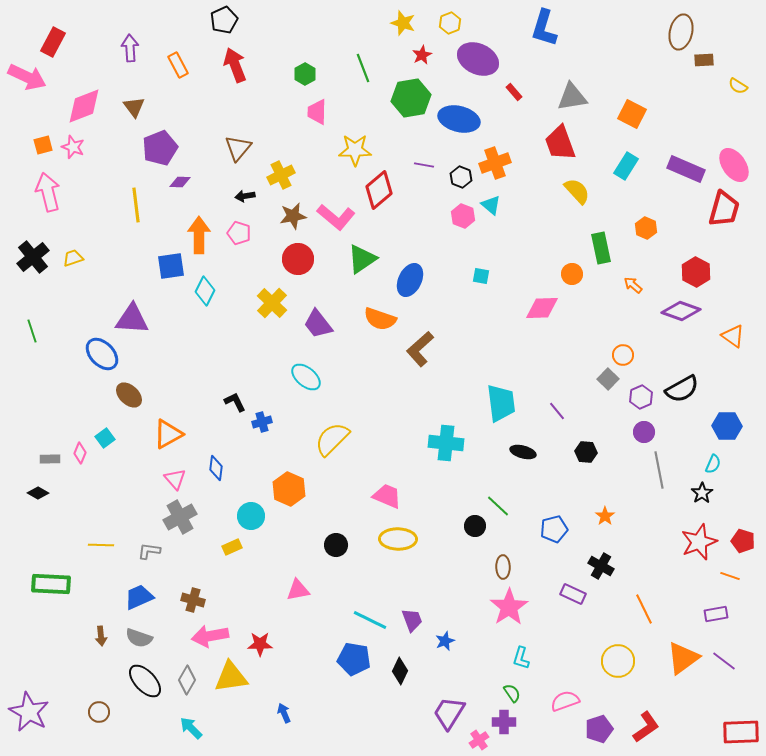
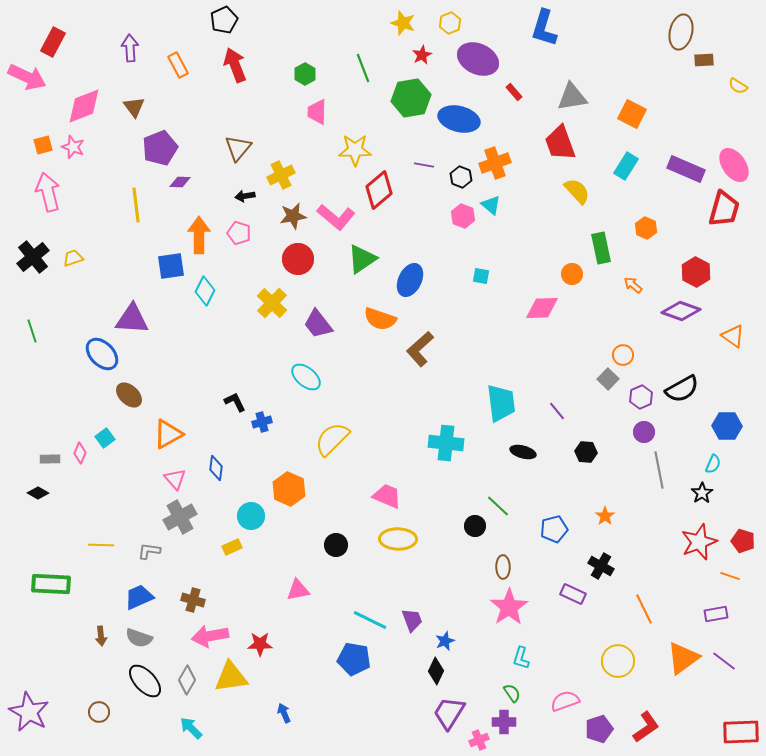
black diamond at (400, 671): moved 36 px right
pink cross at (479, 740): rotated 12 degrees clockwise
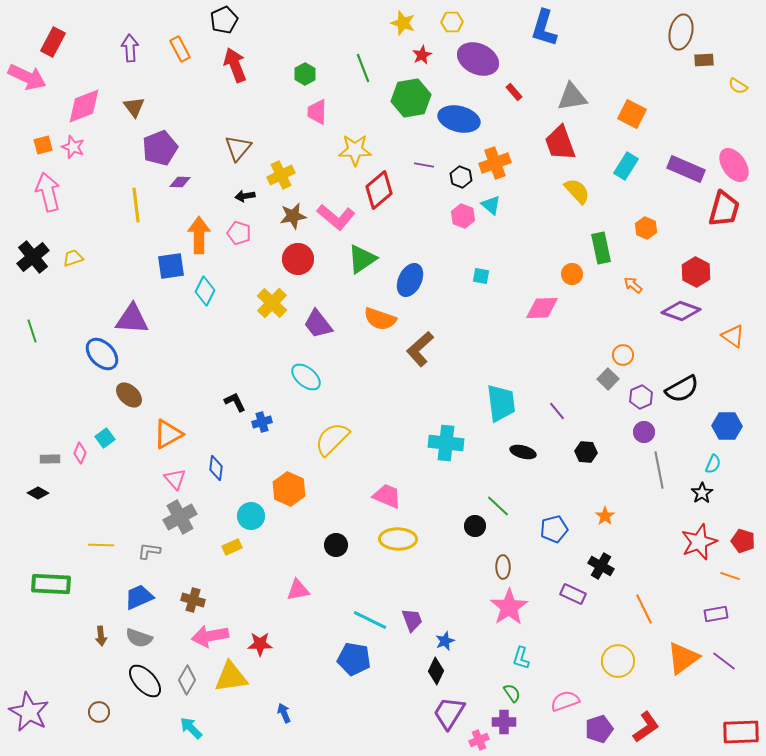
yellow hexagon at (450, 23): moved 2 px right, 1 px up; rotated 20 degrees clockwise
orange rectangle at (178, 65): moved 2 px right, 16 px up
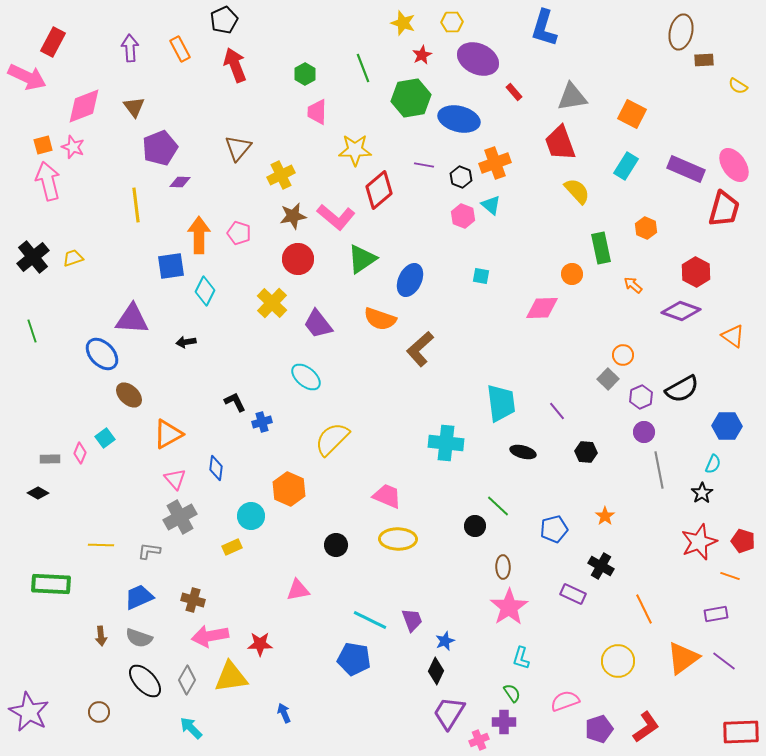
pink arrow at (48, 192): moved 11 px up
black arrow at (245, 196): moved 59 px left, 146 px down
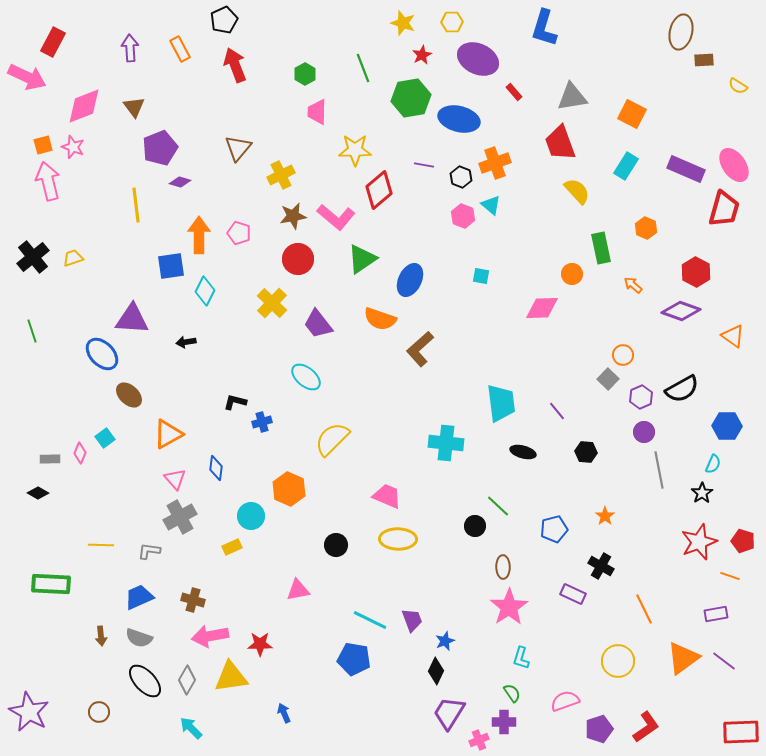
purple diamond at (180, 182): rotated 15 degrees clockwise
black L-shape at (235, 402): rotated 50 degrees counterclockwise
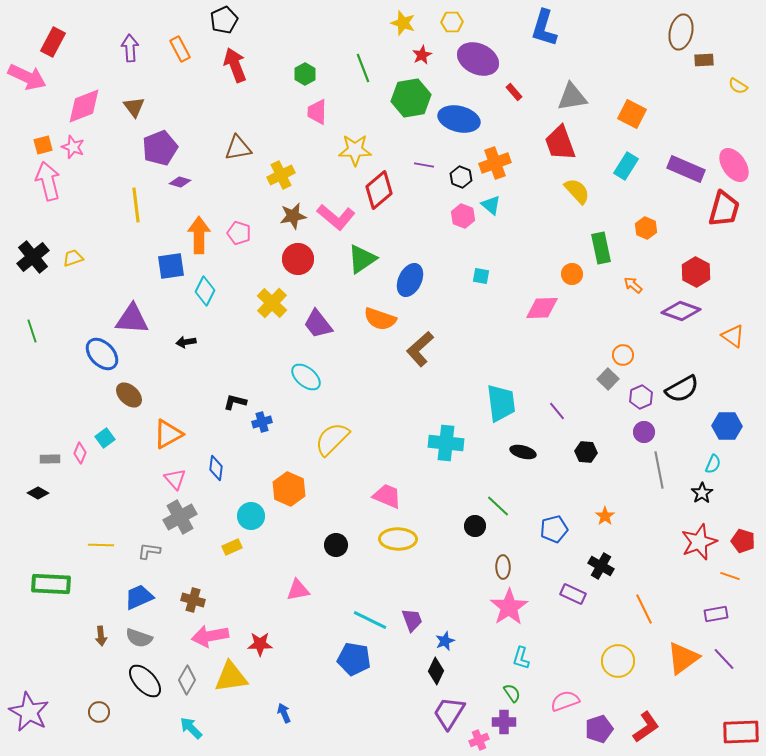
brown triangle at (238, 148): rotated 40 degrees clockwise
purple line at (724, 661): moved 2 px up; rotated 10 degrees clockwise
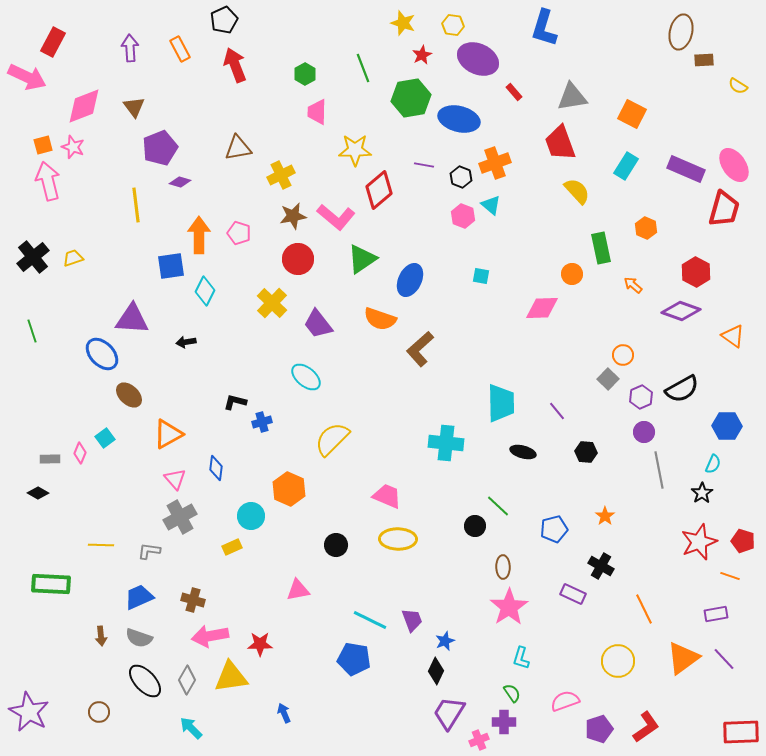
yellow hexagon at (452, 22): moved 1 px right, 3 px down; rotated 10 degrees clockwise
cyan trapezoid at (501, 403): rotated 6 degrees clockwise
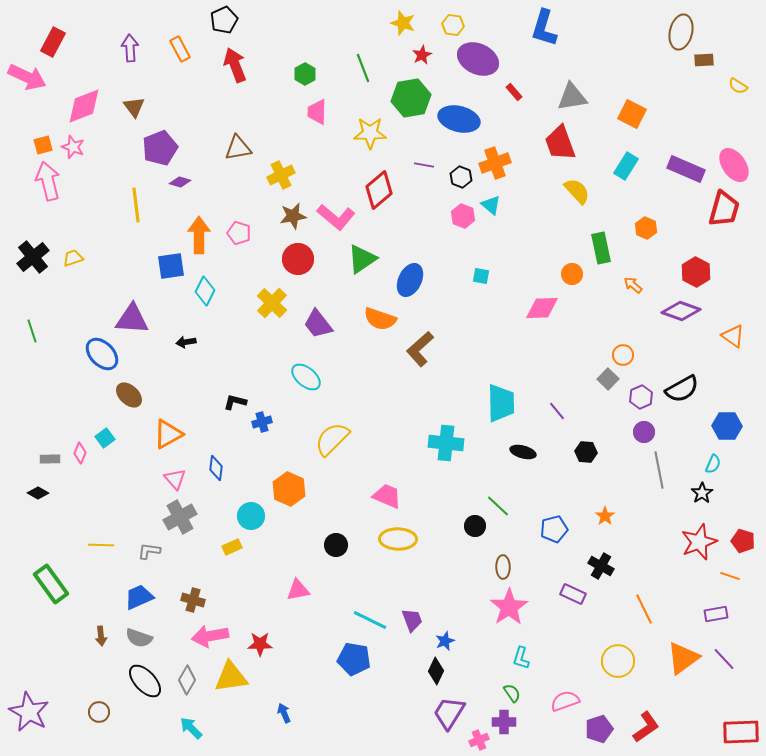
yellow star at (355, 150): moved 15 px right, 17 px up
green rectangle at (51, 584): rotated 51 degrees clockwise
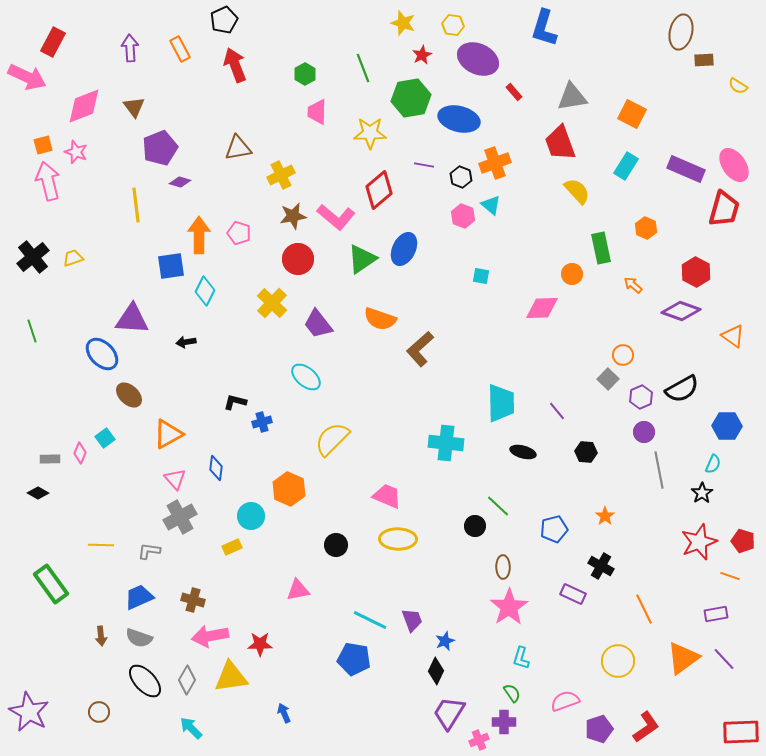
pink star at (73, 147): moved 3 px right, 5 px down
blue ellipse at (410, 280): moved 6 px left, 31 px up
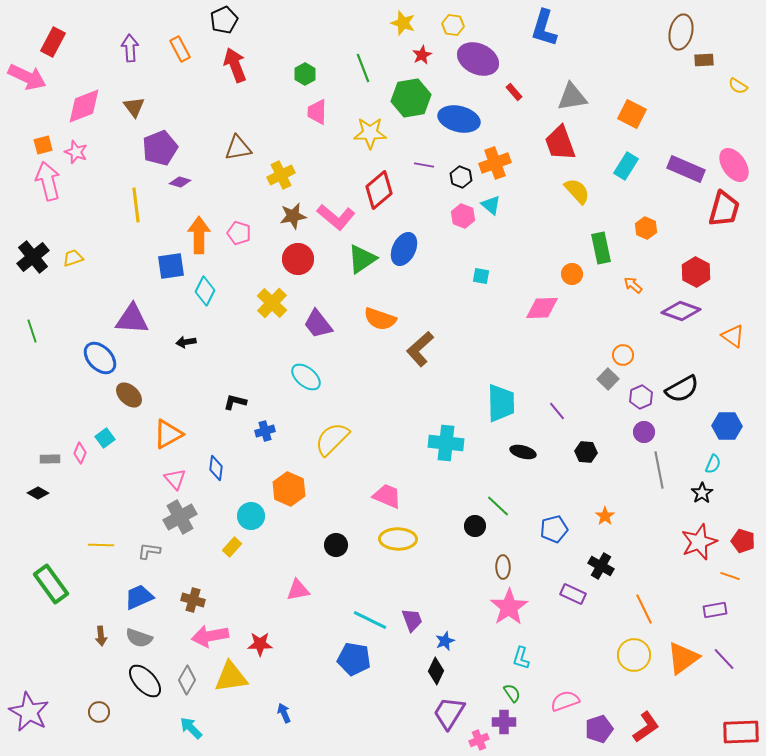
blue ellipse at (102, 354): moved 2 px left, 4 px down
blue cross at (262, 422): moved 3 px right, 9 px down
yellow rectangle at (232, 547): rotated 24 degrees counterclockwise
purple rectangle at (716, 614): moved 1 px left, 4 px up
yellow circle at (618, 661): moved 16 px right, 6 px up
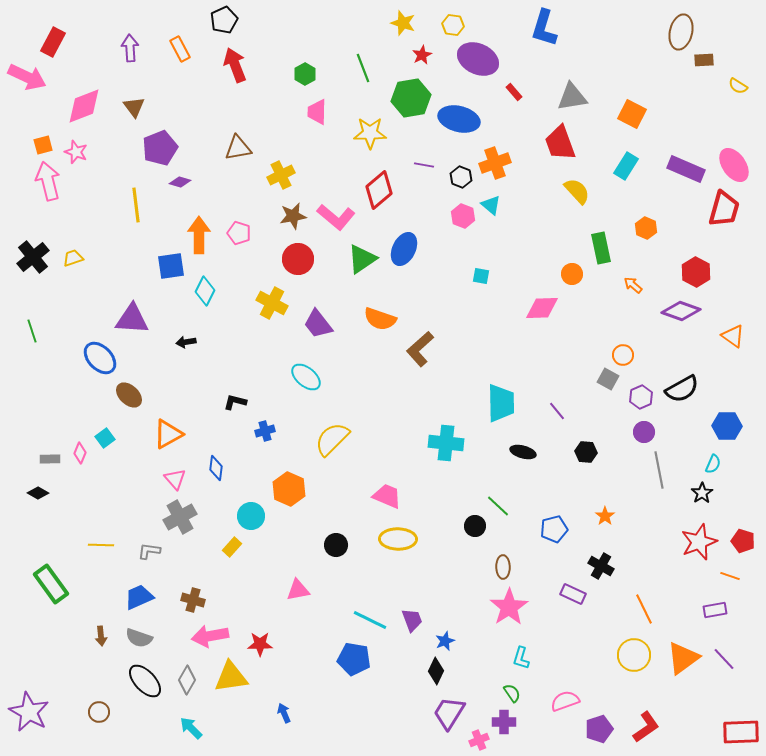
yellow cross at (272, 303): rotated 16 degrees counterclockwise
gray square at (608, 379): rotated 15 degrees counterclockwise
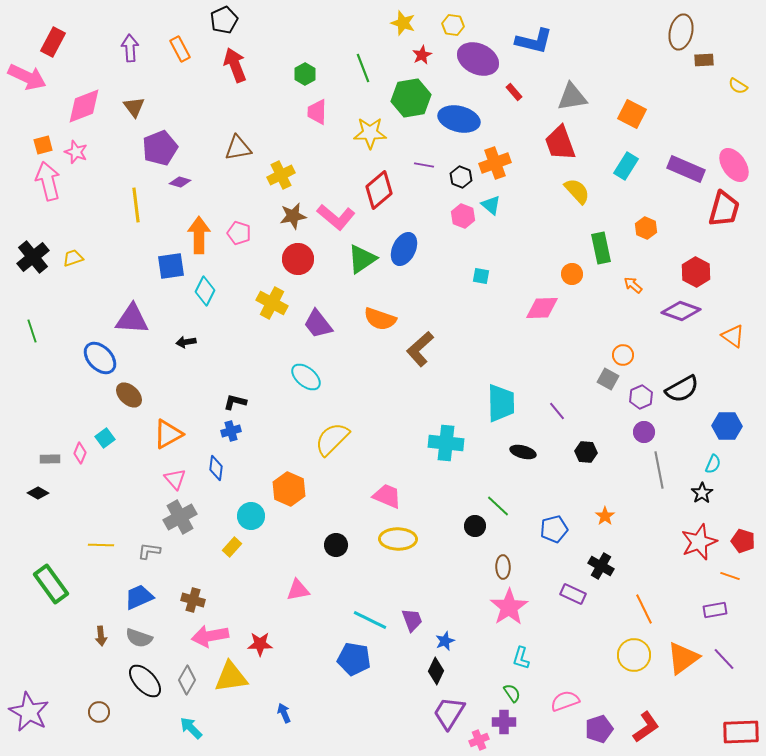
blue L-shape at (544, 28): moved 10 px left, 13 px down; rotated 93 degrees counterclockwise
blue cross at (265, 431): moved 34 px left
